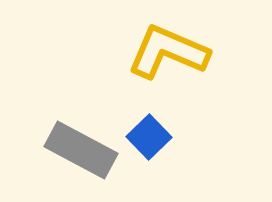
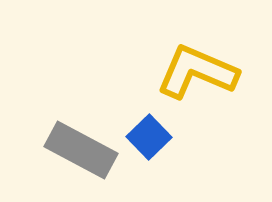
yellow L-shape: moved 29 px right, 20 px down
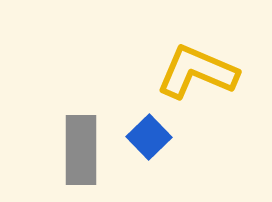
gray rectangle: rotated 62 degrees clockwise
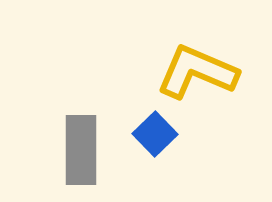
blue square: moved 6 px right, 3 px up
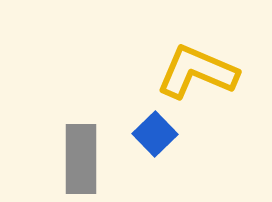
gray rectangle: moved 9 px down
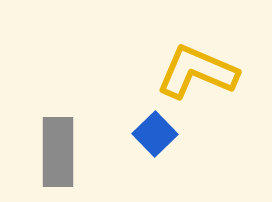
gray rectangle: moved 23 px left, 7 px up
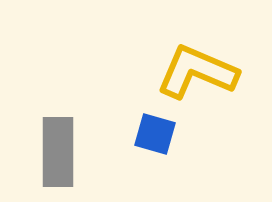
blue square: rotated 30 degrees counterclockwise
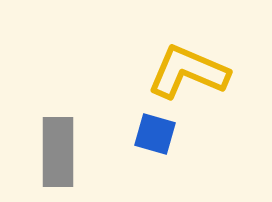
yellow L-shape: moved 9 px left
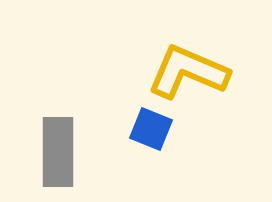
blue square: moved 4 px left, 5 px up; rotated 6 degrees clockwise
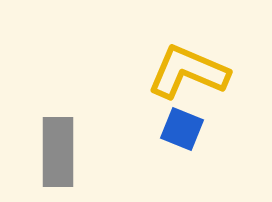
blue square: moved 31 px right
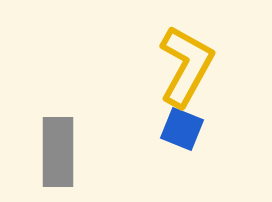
yellow L-shape: moved 2 px left, 6 px up; rotated 96 degrees clockwise
